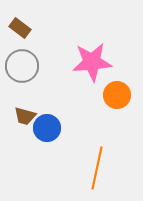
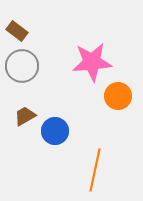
brown rectangle: moved 3 px left, 3 px down
orange circle: moved 1 px right, 1 px down
brown trapezoid: rotated 135 degrees clockwise
blue circle: moved 8 px right, 3 px down
orange line: moved 2 px left, 2 px down
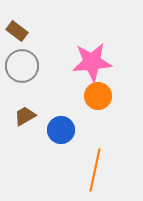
orange circle: moved 20 px left
blue circle: moved 6 px right, 1 px up
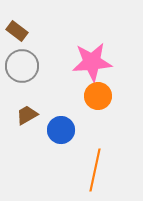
brown trapezoid: moved 2 px right, 1 px up
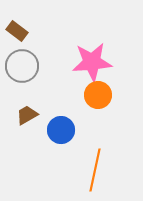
orange circle: moved 1 px up
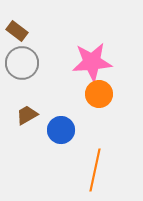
gray circle: moved 3 px up
orange circle: moved 1 px right, 1 px up
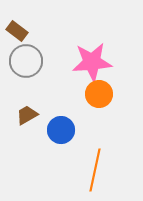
gray circle: moved 4 px right, 2 px up
